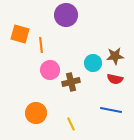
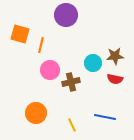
orange line: rotated 21 degrees clockwise
blue line: moved 6 px left, 7 px down
yellow line: moved 1 px right, 1 px down
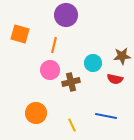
orange line: moved 13 px right
brown star: moved 7 px right
blue line: moved 1 px right, 1 px up
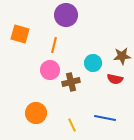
blue line: moved 1 px left, 2 px down
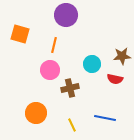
cyan circle: moved 1 px left, 1 px down
brown cross: moved 1 px left, 6 px down
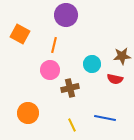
orange square: rotated 12 degrees clockwise
orange circle: moved 8 px left
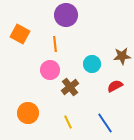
orange line: moved 1 px right, 1 px up; rotated 21 degrees counterclockwise
red semicircle: moved 7 px down; rotated 140 degrees clockwise
brown cross: moved 1 px up; rotated 24 degrees counterclockwise
blue line: moved 5 px down; rotated 45 degrees clockwise
yellow line: moved 4 px left, 3 px up
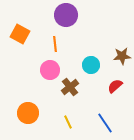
cyan circle: moved 1 px left, 1 px down
red semicircle: rotated 14 degrees counterclockwise
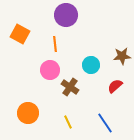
brown cross: rotated 18 degrees counterclockwise
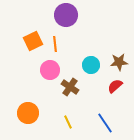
orange square: moved 13 px right, 7 px down; rotated 36 degrees clockwise
brown star: moved 3 px left, 6 px down
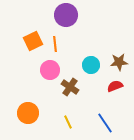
red semicircle: rotated 21 degrees clockwise
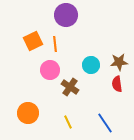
red semicircle: moved 2 px right, 2 px up; rotated 77 degrees counterclockwise
